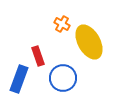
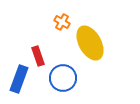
orange cross: moved 2 px up
yellow ellipse: moved 1 px right, 1 px down
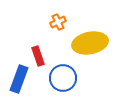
orange cross: moved 4 px left; rotated 35 degrees clockwise
yellow ellipse: rotated 72 degrees counterclockwise
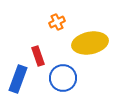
orange cross: moved 1 px left
blue rectangle: moved 1 px left
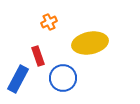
orange cross: moved 8 px left
blue rectangle: rotated 8 degrees clockwise
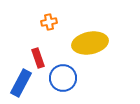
orange cross: rotated 14 degrees clockwise
red rectangle: moved 2 px down
blue rectangle: moved 3 px right, 4 px down
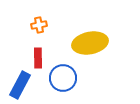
orange cross: moved 10 px left, 3 px down
red rectangle: rotated 18 degrees clockwise
blue rectangle: moved 1 px left, 2 px down
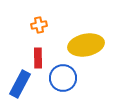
yellow ellipse: moved 4 px left, 2 px down
blue rectangle: moved 1 px up
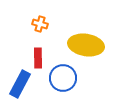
orange cross: moved 1 px right, 1 px up; rotated 28 degrees clockwise
yellow ellipse: rotated 20 degrees clockwise
